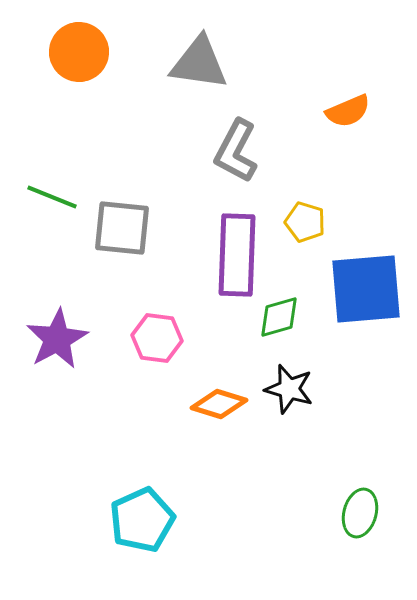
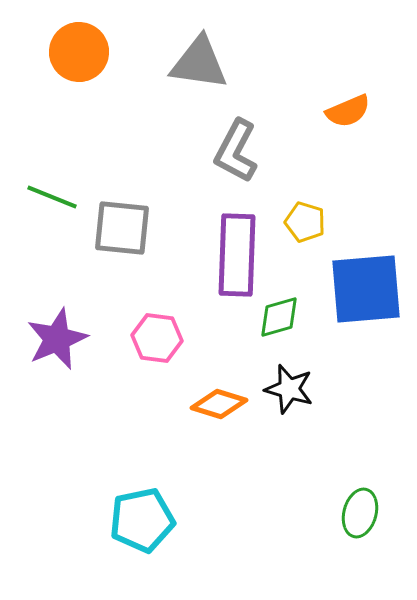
purple star: rotated 6 degrees clockwise
cyan pentagon: rotated 12 degrees clockwise
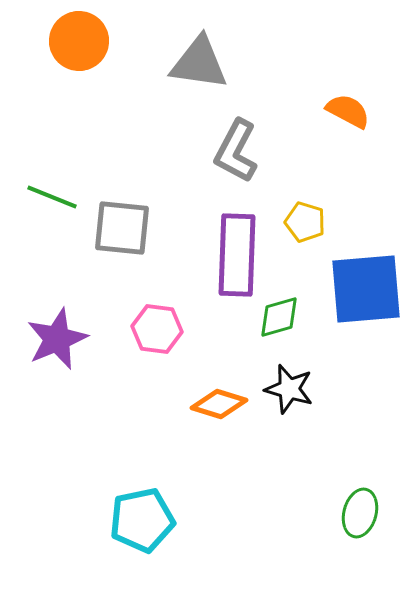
orange circle: moved 11 px up
orange semicircle: rotated 129 degrees counterclockwise
pink hexagon: moved 9 px up
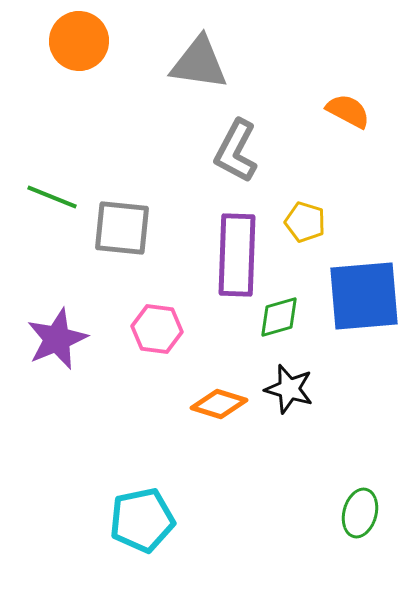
blue square: moved 2 px left, 7 px down
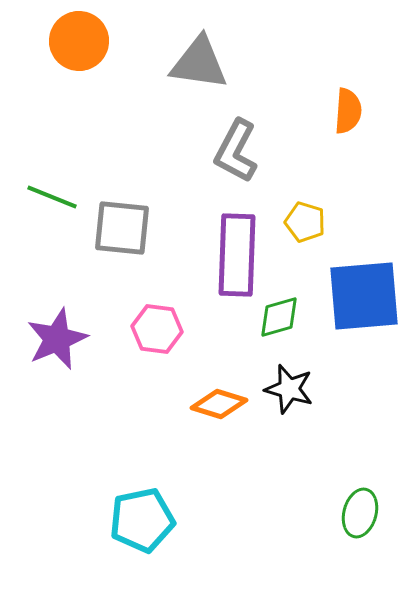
orange semicircle: rotated 66 degrees clockwise
